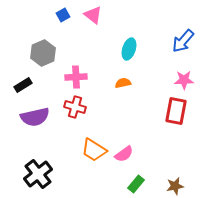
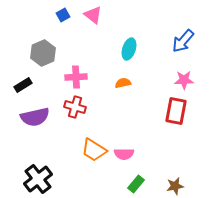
pink semicircle: rotated 36 degrees clockwise
black cross: moved 5 px down
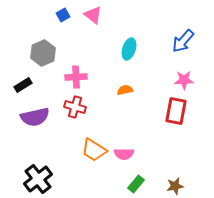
orange semicircle: moved 2 px right, 7 px down
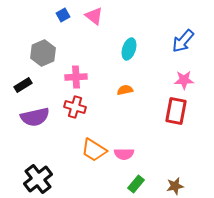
pink triangle: moved 1 px right, 1 px down
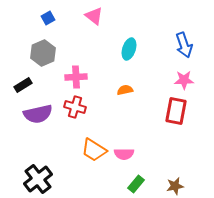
blue square: moved 15 px left, 3 px down
blue arrow: moved 1 px right, 4 px down; rotated 60 degrees counterclockwise
purple semicircle: moved 3 px right, 3 px up
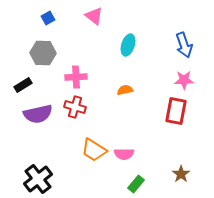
cyan ellipse: moved 1 px left, 4 px up
gray hexagon: rotated 25 degrees clockwise
brown star: moved 6 px right, 12 px up; rotated 24 degrees counterclockwise
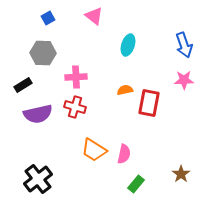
red rectangle: moved 27 px left, 8 px up
pink semicircle: rotated 78 degrees counterclockwise
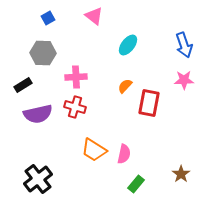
cyan ellipse: rotated 20 degrees clockwise
orange semicircle: moved 4 px up; rotated 35 degrees counterclockwise
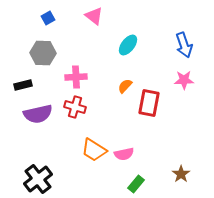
black rectangle: rotated 18 degrees clockwise
pink semicircle: rotated 66 degrees clockwise
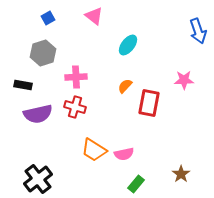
blue arrow: moved 14 px right, 14 px up
gray hexagon: rotated 20 degrees counterclockwise
black rectangle: rotated 24 degrees clockwise
